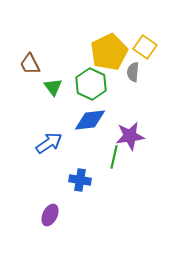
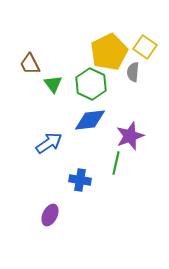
green triangle: moved 3 px up
purple star: rotated 12 degrees counterclockwise
green line: moved 2 px right, 6 px down
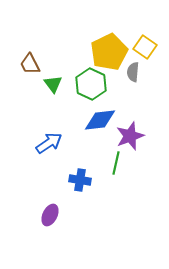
blue diamond: moved 10 px right
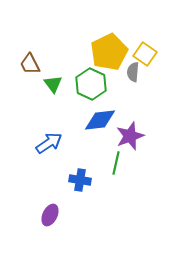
yellow square: moved 7 px down
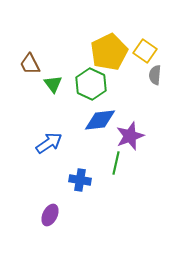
yellow square: moved 3 px up
gray semicircle: moved 22 px right, 3 px down
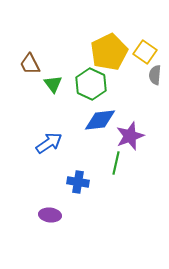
yellow square: moved 1 px down
blue cross: moved 2 px left, 2 px down
purple ellipse: rotated 70 degrees clockwise
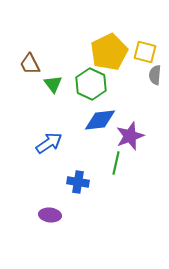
yellow square: rotated 20 degrees counterclockwise
